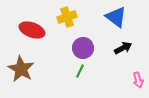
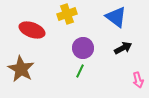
yellow cross: moved 3 px up
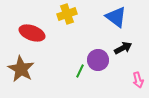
red ellipse: moved 3 px down
purple circle: moved 15 px right, 12 px down
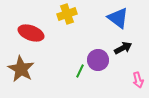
blue triangle: moved 2 px right, 1 px down
red ellipse: moved 1 px left
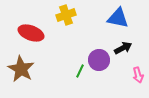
yellow cross: moved 1 px left, 1 px down
blue triangle: rotated 25 degrees counterclockwise
purple circle: moved 1 px right
pink arrow: moved 5 px up
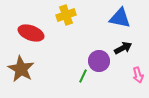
blue triangle: moved 2 px right
purple circle: moved 1 px down
green line: moved 3 px right, 5 px down
